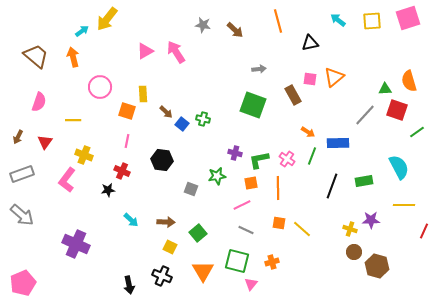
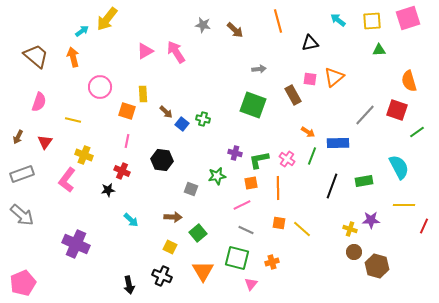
green triangle at (385, 89): moved 6 px left, 39 px up
yellow line at (73, 120): rotated 14 degrees clockwise
brown arrow at (166, 222): moved 7 px right, 5 px up
red line at (424, 231): moved 5 px up
green square at (237, 261): moved 3 px up
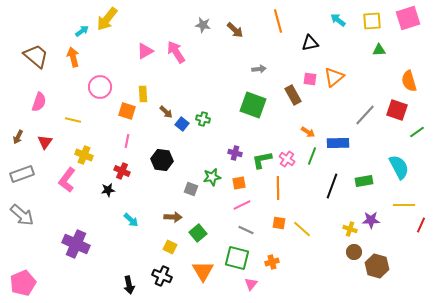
green L-shape at (259, 160): moved 3 px right
green star at (217, 176): moved 5 px left, 1 px down
orange square at (251, 183): moved 12 px left
red line at (424, 226): moved 3 px left, 1 px up
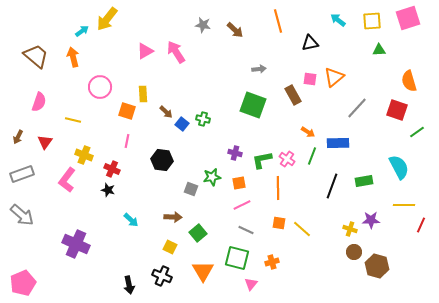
gray line at (365, 115): moved 8 px left, 7 px up
red cross at (122, 171): moved 10 px left, 2 px up
black star at (108, 190): rotated 24 degrees clockwise
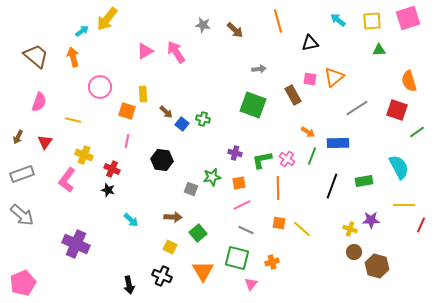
gray line at (357, 108): rotated 15 degrees clockwise
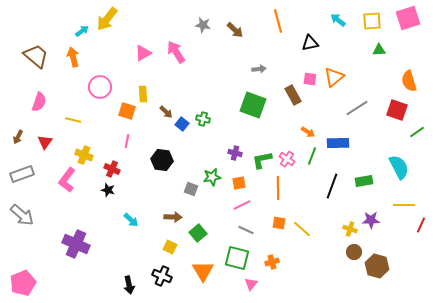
pink triangle at (145, 51): moved 2 px left, 2 px down
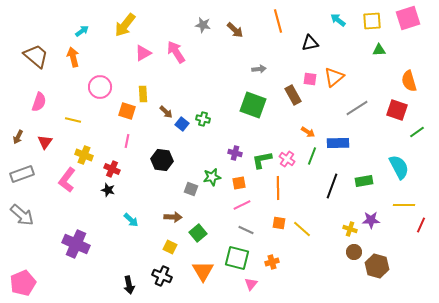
yellow arrow at (107, 19): moved 18 px right, 6 px down
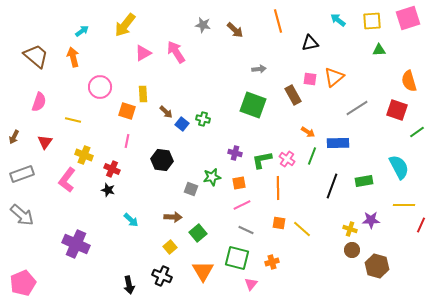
brown arrow at (18, 137): moved 4 px left
yellow square at (170, 247): rotated 24 degrees clockwise
brown circle at (354, 252): moved 2 px left, 2 px up
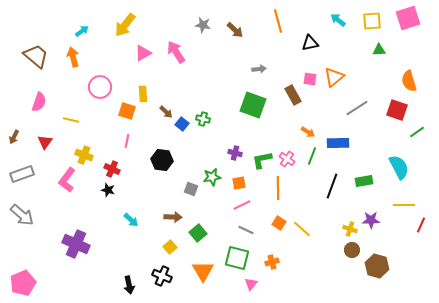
yellow line at (73, 120): moved 2 px left
orange square at (279, 223): rotated 24 degrees clockwise
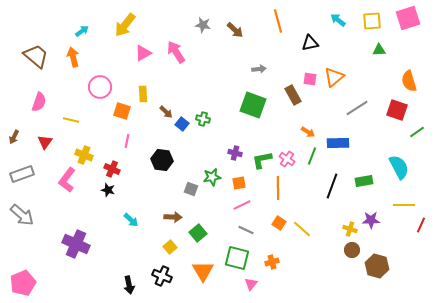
orange square at (127, 111): moved 5 px left
